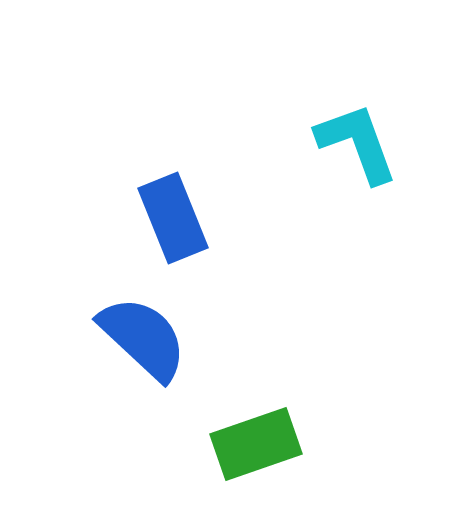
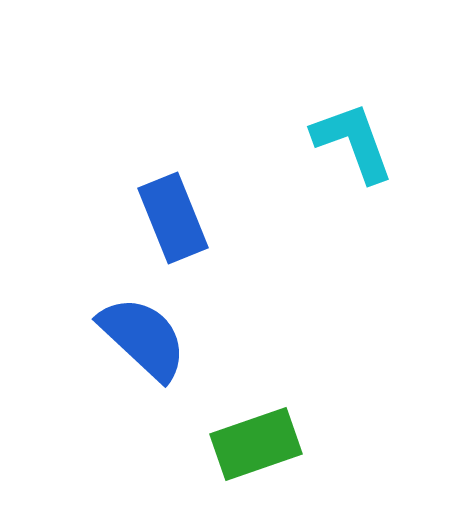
cyan L-shape: moved 4 px left, 1 px up
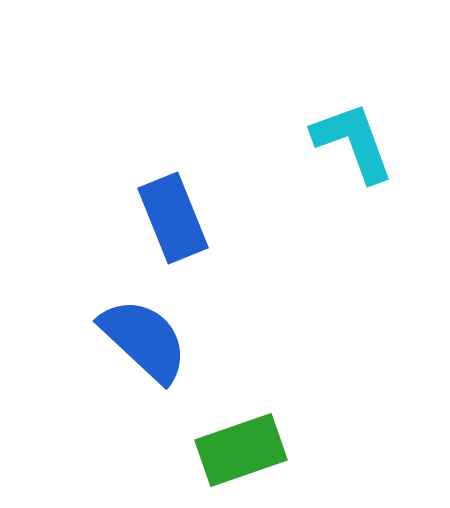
blue semicircle: moved 1 px right, 2 px down
green rectangle: moved 15 px left, 6 px down
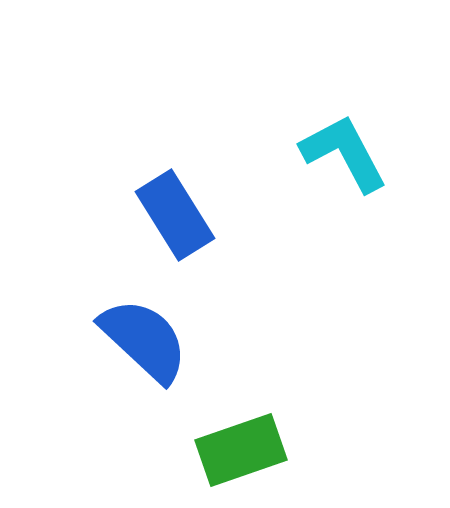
cyan L-shape: moved 9 px left, 11 px down; rotated 8 degrees counterclockwise
blue rectangle: moved 2 px right, 3 px up; rotated 10 degrees counterclockwise
